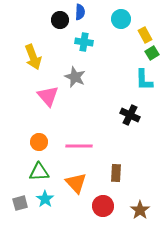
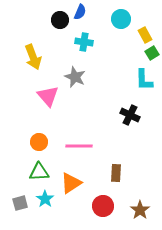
blue semicircle: rotated 21 degrees clockwise
orange triangle: moved 5 px left; rotated 40 degrees clockwise
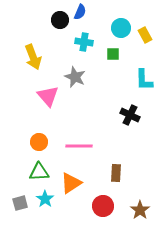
cyan circle: moved 9 px down
green square: moved 39 px left, 1 px down; rotated 32 degrees clockwise
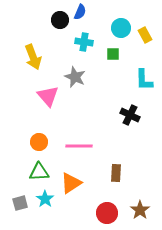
red circle: moved 4 px right, 7 px down
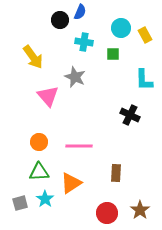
yellow arrow: rotated 15 degrees counterclockwise
